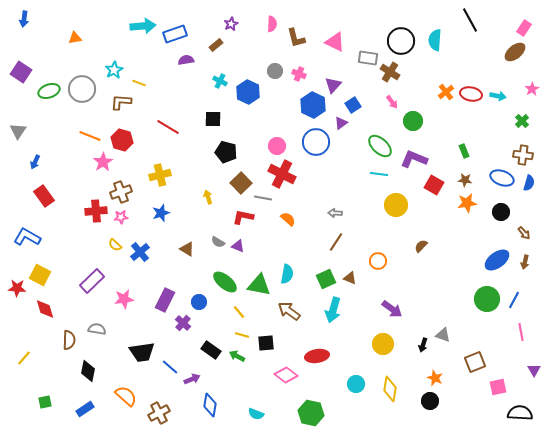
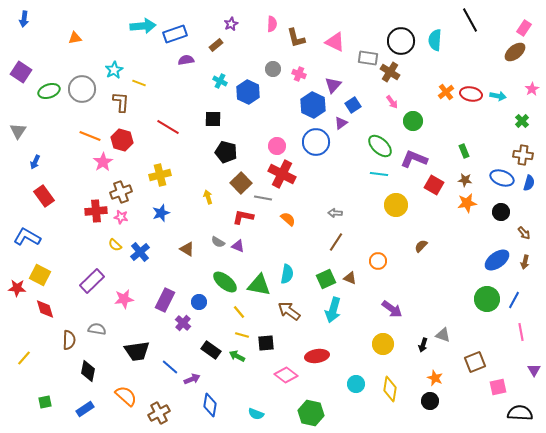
gray circle at (275, 71): moved 2 px left, 2 px up
brown L-shape at (121, 102): rotated 90 degrees clockwise
pink star at (121, 217): rotated 16 degrees clockwise
black trapezoid at (142, 352): moved 5 px left, 1 px up
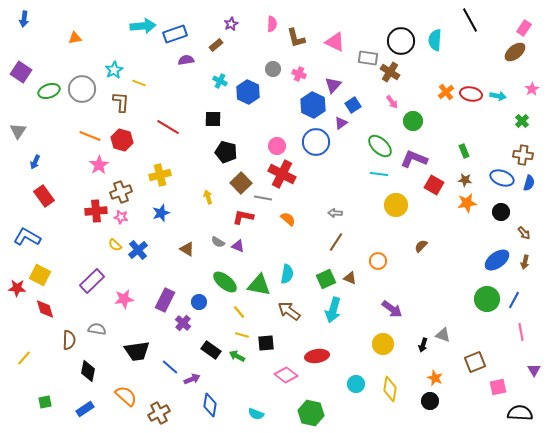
pink star at (103, 162): moved 4 px left, 3 px down
blue cross at (140, 252): moved 2 px left, 2 px up
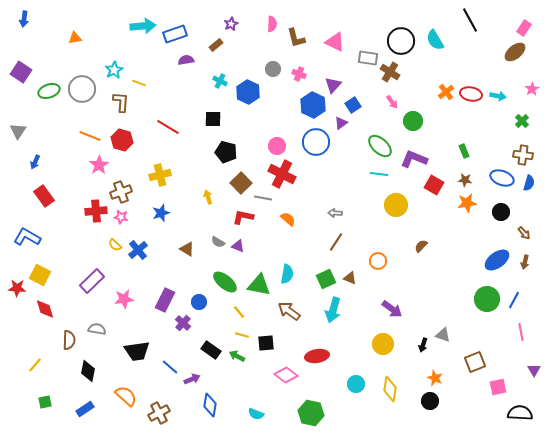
cyan semicircle at (435, 40): rotated 35 degrees counterclockwise
yellow line at (24, 358): moved 11 px right, 7 px down
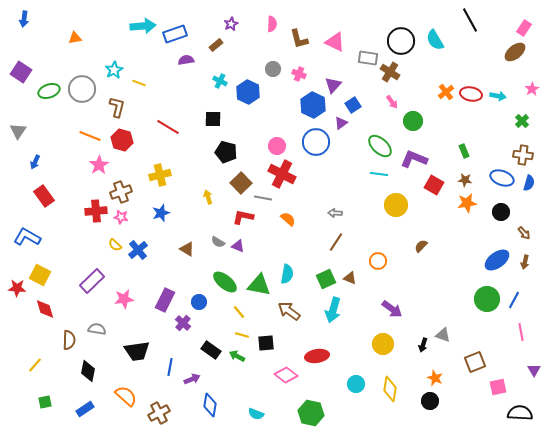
brown L-shape at (296, 38): moved 3 px right, 1 px down
brown L-shape at (121, 102): moved 4 px left, 5 px down; rotated 10 degrees clockwise
blue line at (170, 367): rotated 60 degrees clockwise
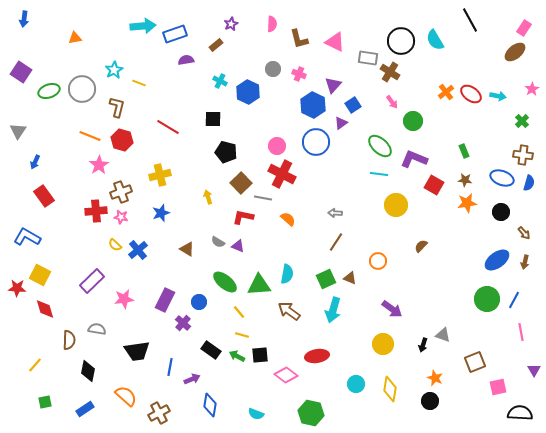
red ellipse at (471, 94): rotated 25 degrees clockwise
green triangle at (259, 285): rotated 15 degrees counterclockwise
black square at (266, 343): moved 6 px left, 12 px down
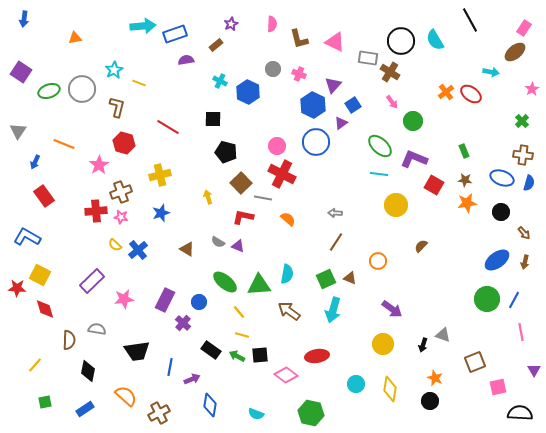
cyan arrow at (498, 96): moved 7 px left, 24 px up
orange line at (90, 136): moved 26 px left, 8 px down
red hexagon at (122, 140): moved 2 px right, 3 px down
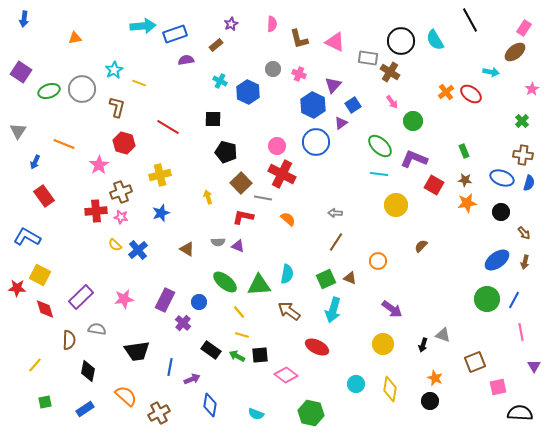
gray semicircle at (218, 242): rotated 32 degrees counterclockwise
purple rectangle at (92, 281): moved 11 px left, 16 px down
red ellipse at (317, 356): moved 9 px up; rotated 35 degrees clockwise
purple triangle at (534, 370): moved 4 px up
